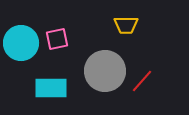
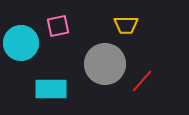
pink square: moved 1 px right, 13 px up
gray circle: moved 7 px up
cyan rectangle: moved 1 px down
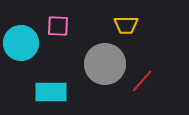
pink square: rotated 15 degrees clockwise
cyan rectangle: moved 3 px down
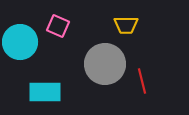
pink square: rotated 20 degrees clockwise
cyan circle: moved 1 px left, 1 px up
red line: rotated 55 degrees counterclockwise
cyan rectangle: moved 6 px left
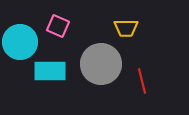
yellow trapezoid: moved 3 px down
gray circle: moved 4 px left
cyan rectangle: moved 5 px right, 21 px up
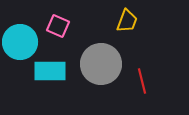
yellow trapezoid: moved 1 px right, 7 px up; rotated 70 degrees counterclockwise
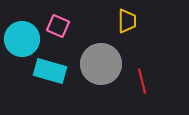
yellow trapezoid: rotated 20 degrees counterclockwise
cyan circle: moved 2 px right, 3 px up
cyan rectangle: rotated 16 degrees clockwise
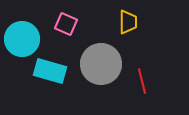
yellow trapezoid: moved 1 px right, 1 px down
pink square: moved 8 px right, 2 px up
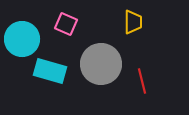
yellow trapezoid: moved 5 px right
